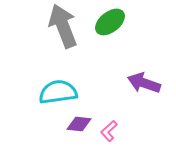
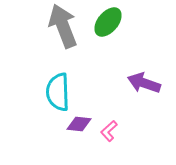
green ellipse: moved 2 px left; rotated 12 degrees counterclockwise
cyan semicircle: rotated 84 degrees counterclockwise
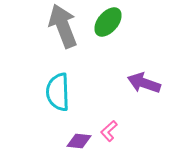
purple diamond: moved 17 px down
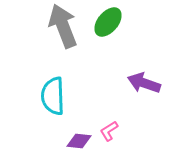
cyan semicircle: moved 5 px left, 4 px down
pink L-shape: rotated 10 degrees clockwise
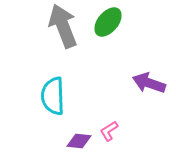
purple arrow: moved 5 px right
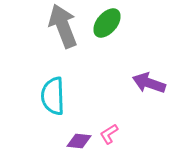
green ellipse: moved 1 px left, 1 px down
pink L-shape: moved 3 px down
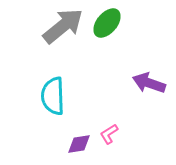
gray arrow: rotated 72 degrees clockwise
purple diamond: moved 3 px down; rotated 15 degrees counterclockwise
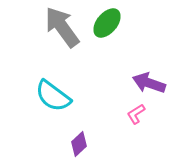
gray arrow: moved 1 px left, 1 px down; rotated 87 degrees counterclockwise
cyan semicircle: rotated 51 degrees counterclockwise
pink L-shape: moved 27 px right, 20 px up
purple diamond: rotated 35 degrees counterclockwise
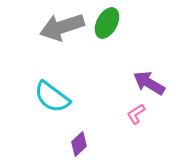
green ellipse: rotated 12 degrees counterclockwise
gray arrow: rotated 72 degrees counterclockwise
purple arrow: rotated 12 degrees clockwise
cyan semicircle: moved 1 px left, 1 px down
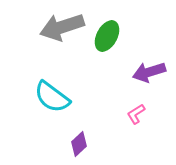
green ellipse: moved 13 px down
purple arrow: moved 11 px up; rotated 48 degrees counterclockwise
